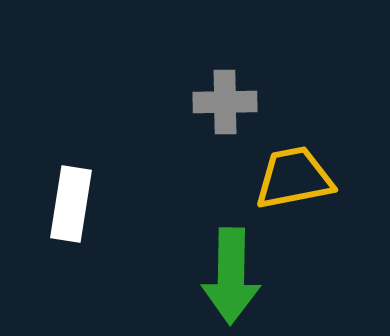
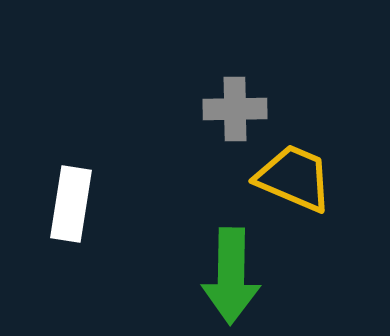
gray cross: moved 10 px right, 7 px down
yellow trapezoid: rotated 34 degrees clockwise
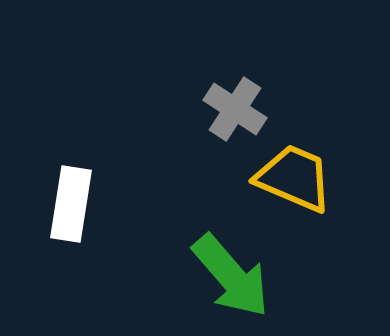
gray cross: rotated 34 degrees clockwise
green arrow: rotated 42 degrees counterclockwise
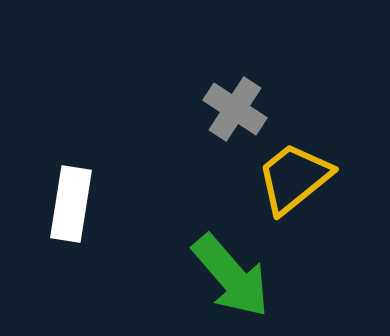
yellow trapezoid: rotated 62 degrees counterclockwise
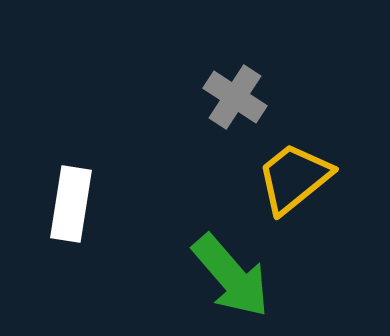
gray cross: moved 12 px up
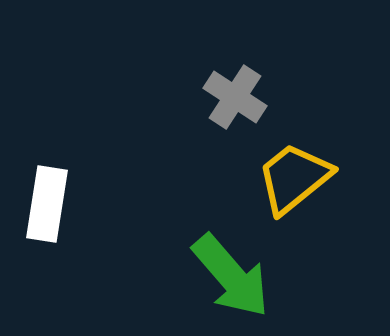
white rectangle: moved 24 px left
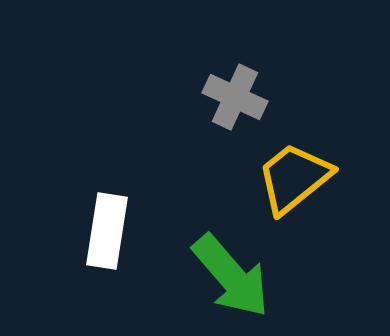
gray cross: rotated 8 degrees counterclockwise
white rectangle: moved 60 px right, 27 px down
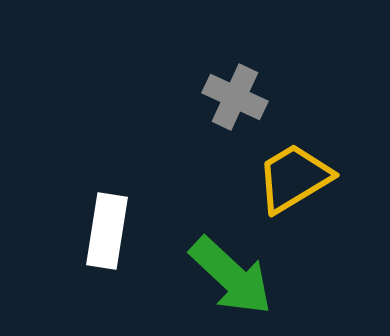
yellow trapezoid: rotated 8 degrees clockwise
green arrow: rotated 6 degrees counterclockwise
